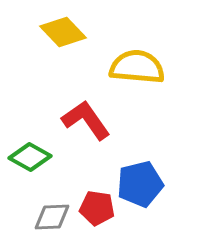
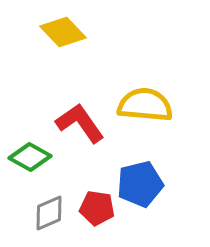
yellow semicircle: moved 8 px right, 38 px down
red L-shape: moved 6 px left, 3 px down
gray diamond: moved 3 px left, 4 px up; rotated 21 degrees counterclockwise
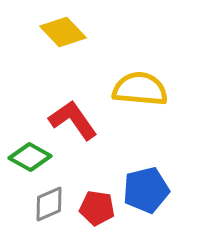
yellow semicircle: moved 5 px left, 16 px up
red L-shape: moved 7 px left, 3 px up
blue pentagon: moved 6 px right, 6 px down
gray diamond: moved 9 px up
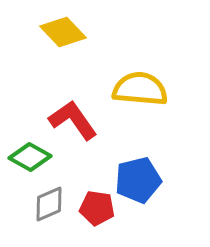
blue pentagon: moved 8 px left, 10 px up
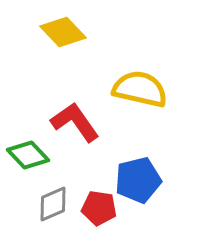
yellow semicircle: rotated 8 degrees clockwise
red L-shape: moved 2 px right, 2 px down
green diamond: moved 2 px left, 2 px up; rotated 18 degrees clockwise
gray diamond: moved 4 px right
red pentagon: moved 2 px right
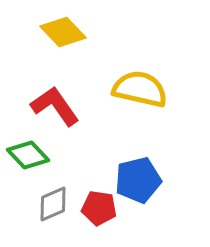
red L-shape: moved 20 px left, 16 px up
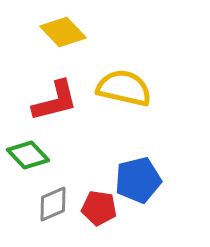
yellow semicircle: moved 16 px left, 1 px up
red L-shape: moved 5 px up; rotated 111 degrees clockwise
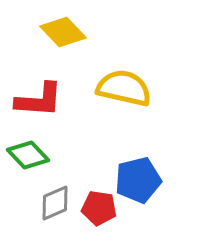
red L-shape: moved 16 px left, 1 px up; rotated 18 degrees clockwise
gray diamond: moved 2 px right, 1 px up
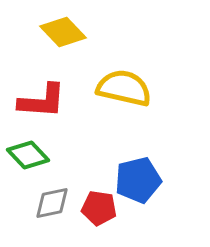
red L-shape: moved 3 px right, 1 px down
gray diamond: moved 3 px left; rotated 12 degrees clockwise
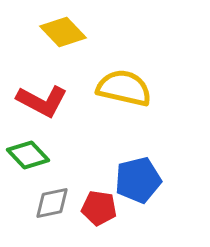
red L-shape: rotated 24 degrees clockwise
